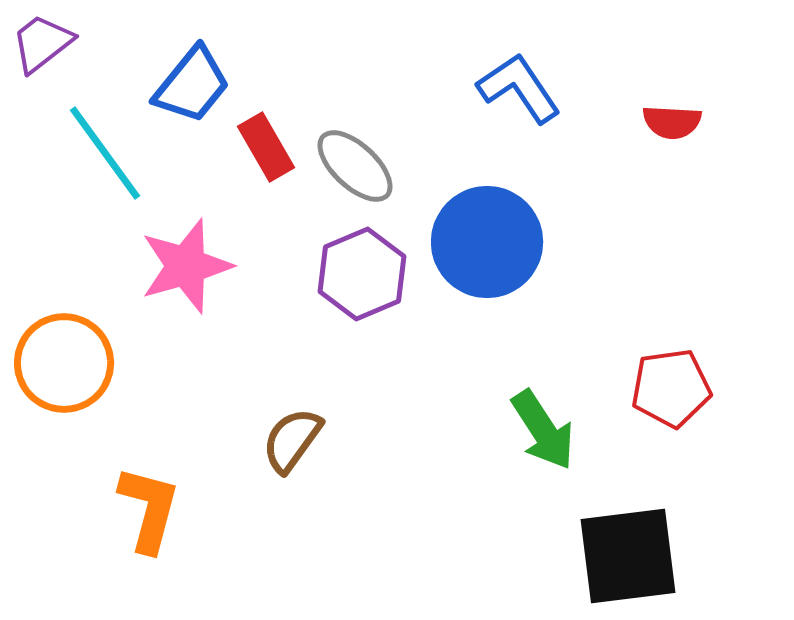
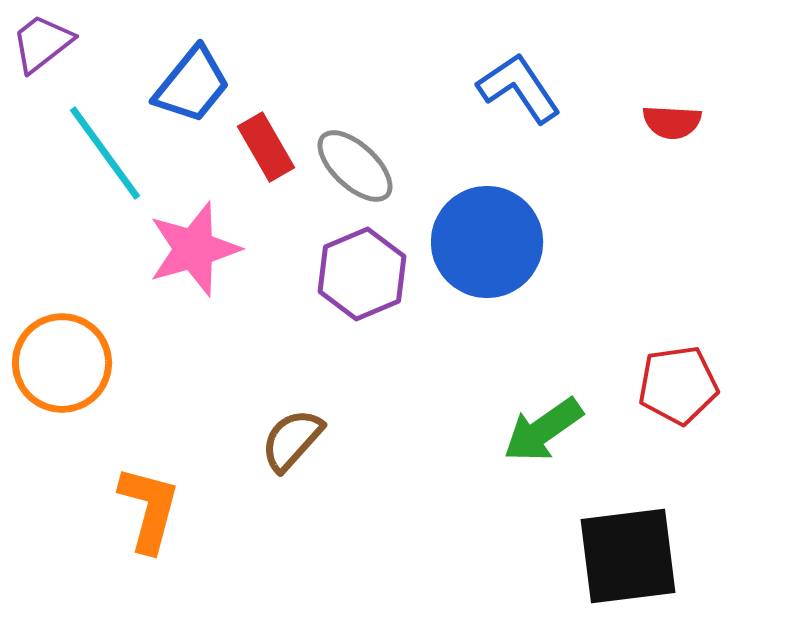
pink star: moved 8 px right, 17 px up
orange circle: moved 2 px left
red pentagon: moved 7 px right, 3 px up
green arrow: rotated 88 degrees clockwise
brown semicircle: rotated 6 degrees clockwise
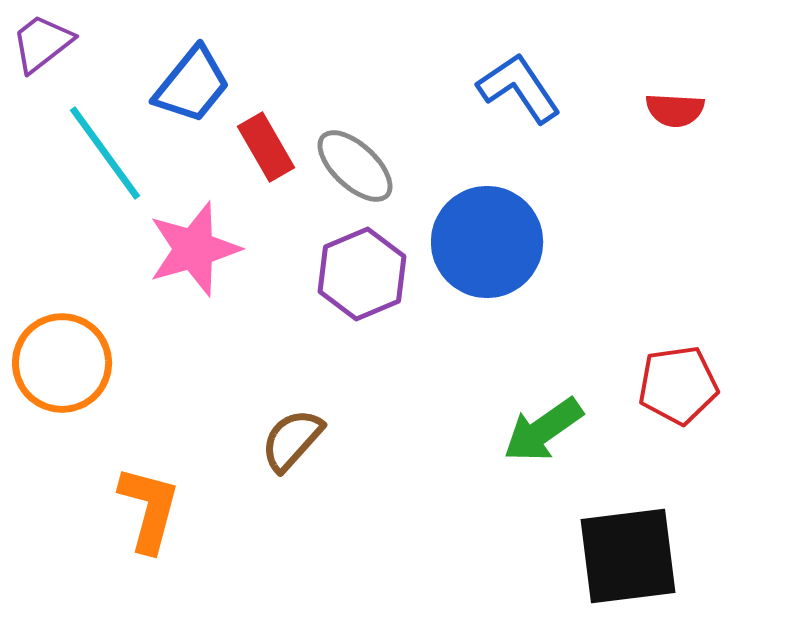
red semicircle: moved 3 px right, 12 px up
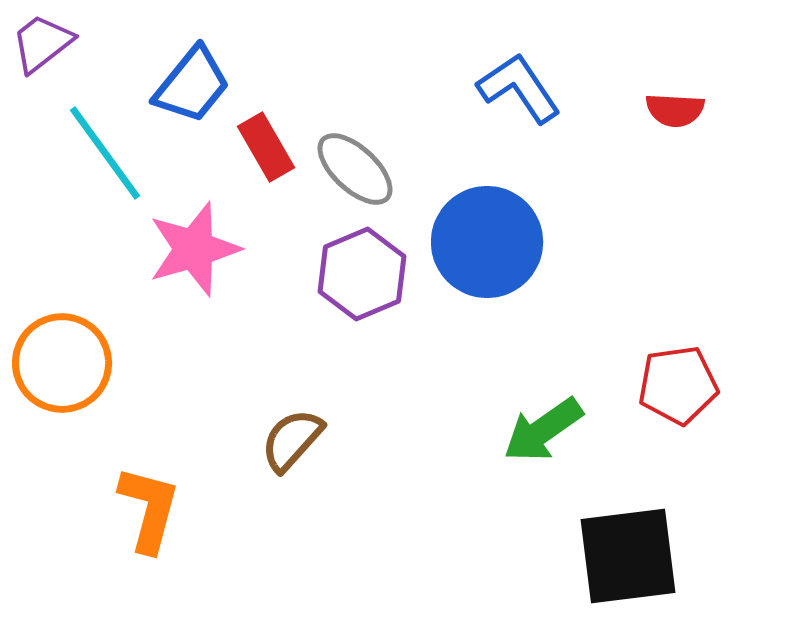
gray ellipse: moved 3 px down
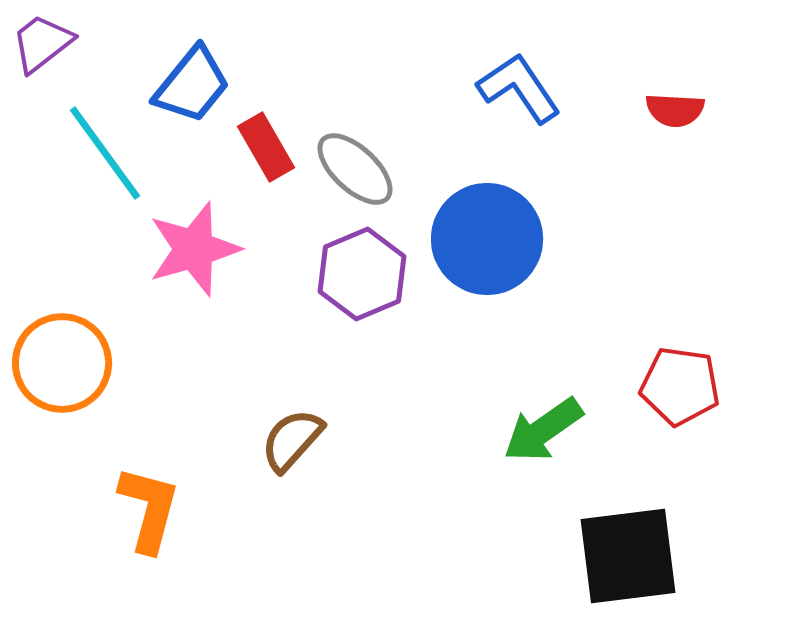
blue circle: moved 3 px up
red pentagon: moved 2 px right, 1 px down; rotated 16 degrees clockwise
